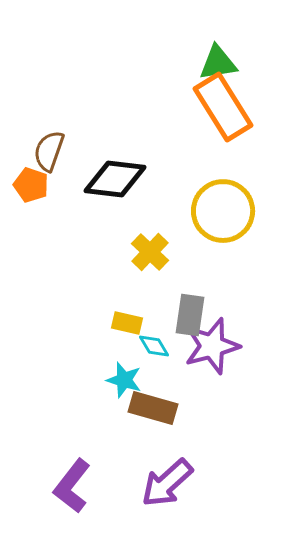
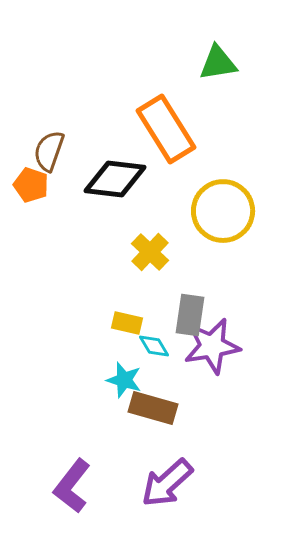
orange rectangle: moved 57 px left, 22 px down
purple star: rotated 6 degrees clockwise
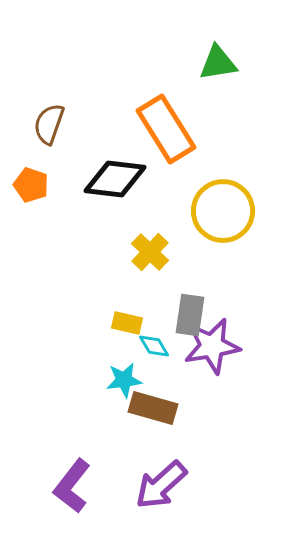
brown semicircle: moved 27 px up
cyan star: rotated 24 degrees counterclockwise
purple arrow: moved 6 px left, 2 px down
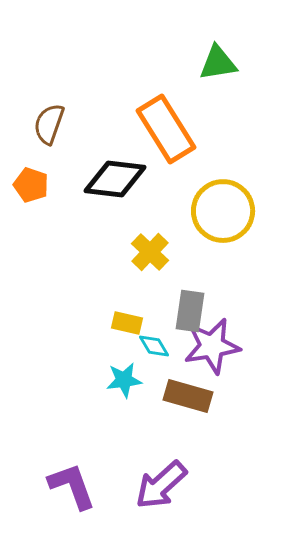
gray rectangle: moved 4 px up
brown rectangle: moved 35 px right, 12 px up
purple L-shape: rotated 122 degrees clockwise
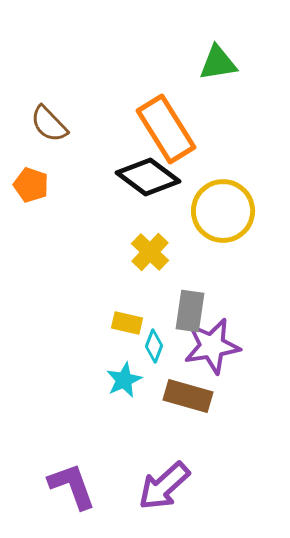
brown semicircle: rotated 63 degrees counterclockwise
black diamond: moved 33 px right, 2 px up; rotated 30 degrees clockwise
cyan diamond: rotated 52 degrees clockwise
cyan star: rotated 18 degrees counterclockwise
purple arrow: moved 3 px right, 1 px down
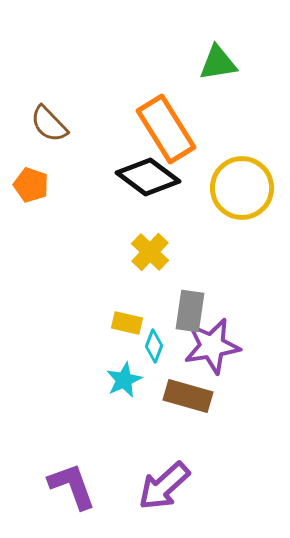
yellow circle: moved 19 px right, 23 px up
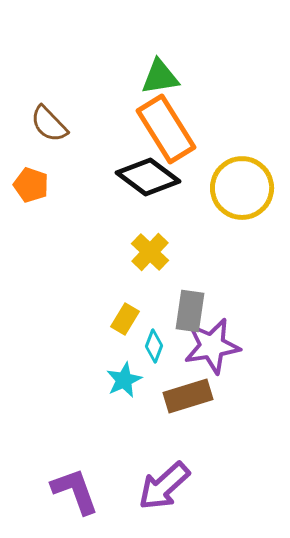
green triangle: moved 58 px left, 14 px down
yellow rectangle: moved 2 px left, 4 px up; rotated 72 degrees counterclockwise
brown rectangle: rotated 33 degrees counterclockwise
purple L-shape: moved 3 px right, 5 px down
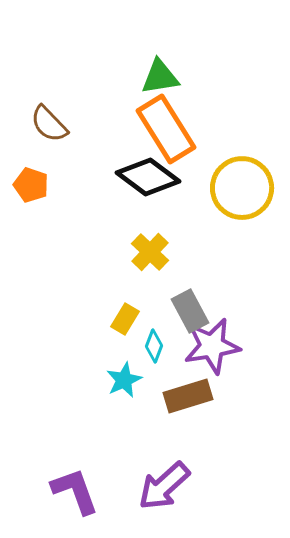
gray rectangle: rotated 36 degrees counterclockwise
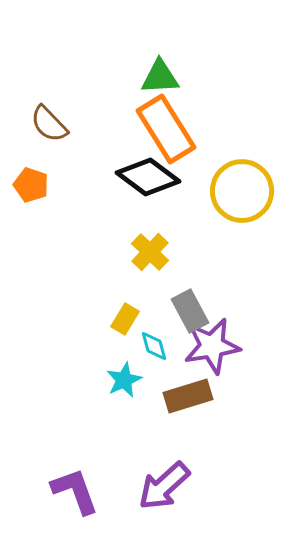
green triangle: rotated 6 degrees clockwise
yellow circle: moved 3 px down
cyan diamond: rotated 36 degrees counterclockwise
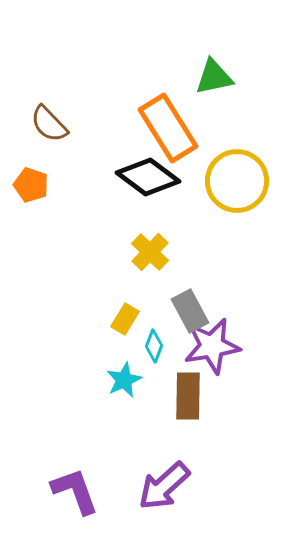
green triangle: moved 54 px right; rotated 9 degrees counterclockwise
orange rectangle: moved 2 px right, 1 px up
yellow circle: moved 5 px left, 10 px up
cyan diamond: rotated 36 degrees clockwise
brown rectangle: rotated 72 degrees counterclockwise
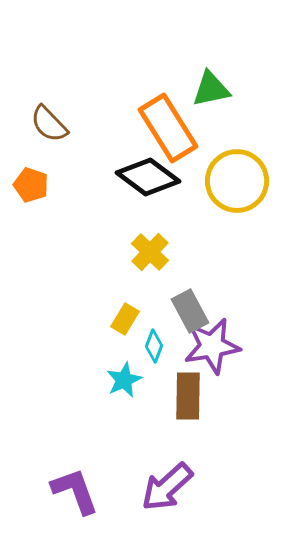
green triangle: moved 3 px left, 12 px down
purple arrow: moved 3 px right, 1 px down
